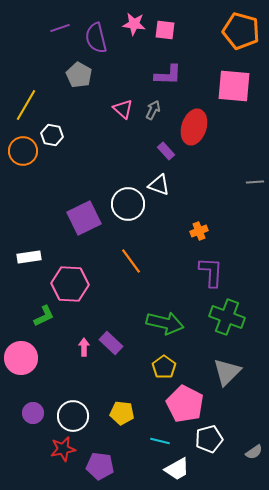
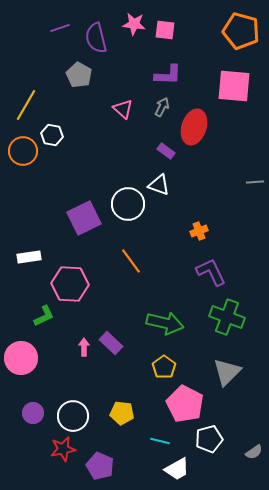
gray arrow at (153, 110): moved 9 px right, 3 px up
purple rectangle at (166, 151): rotated 12 degrees counterclockwise
purple L-shape at (211, 272): rotated 28 degrees counterclockwise
purple pentagon at (100, 466): rotated 16 degrees clockwise
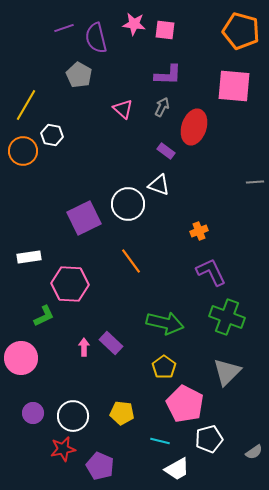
purple line at (60, 28): moved 4 px right
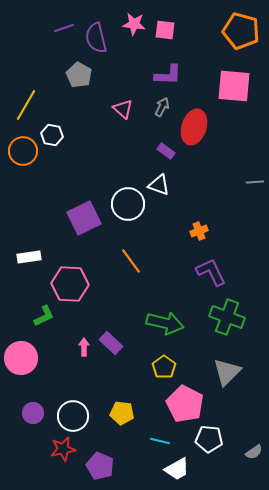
white pentagon at (209, 439): rotated 20 degrees clockwise
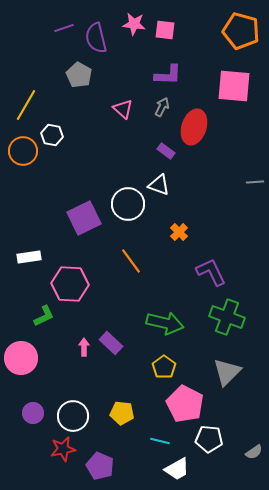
orange cross at (199, 231): moved 20 px left, 1 px down; rotated 24 degrees counterclockwise
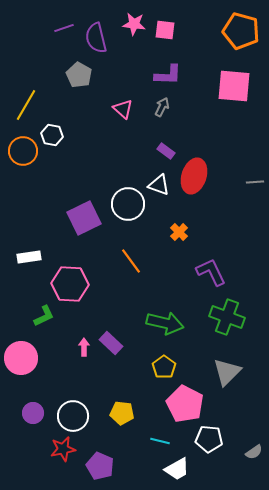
red ellipse at (194, 127): moved 49 px down
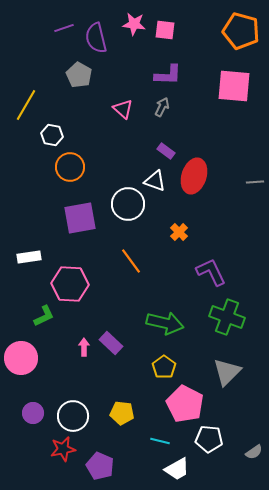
orange circle at (23, 151): moved 47 px right, 16 px down
white triangle at (159, 185): moved 4 px left, 4 px up
purple square at (84, 218): moved 4 px left; rotated 16 degrees clockwise
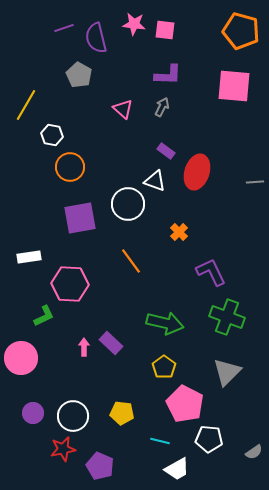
red ellipse at (194, 176): moved 3 px right, 4 px up
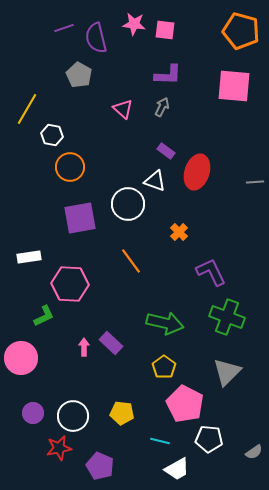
yellow line at (26, 105): moved 1 px right, 4 px down
red star at (63, 449): moved 4 px left, 1 px up
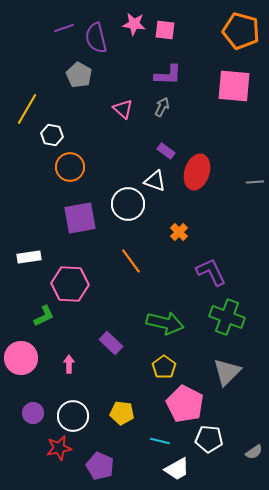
pink arrow at (84, 347): moved 15 px left, 17 px down
